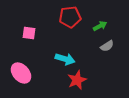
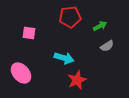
cyan arrow: moved 1 px left, 1 px up
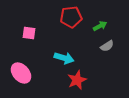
red pentagon: moved 1 px right
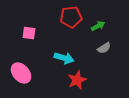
green arrow: moved 2 px left
gray semicircle: moved 3 px left, 2 px down
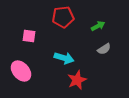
red pentagon: moved 8 px left
pink square: moved 3 px down
gray semicircle: moved 1 px down
pink ellipse: moved 2 px up
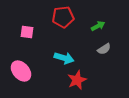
pink square: moved 2 px left, 4 px up
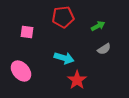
red star: rotated 12 degrees counterclockwise
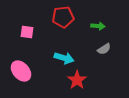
green arrow: rotated 32 degrees clockwise
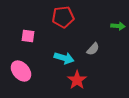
green arrow: moved 20 px right
pink square: moved 1 px right, 4 px down
gray semicircle: moved 11 px left; rotated 16 degrees counterclockwise
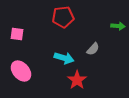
pink square: moved 11 px left, 2 px up
